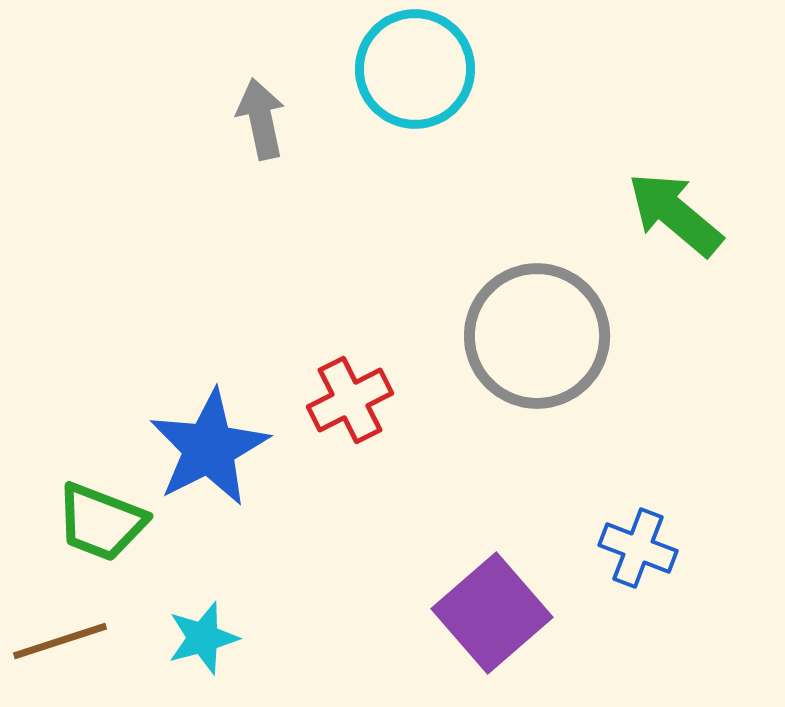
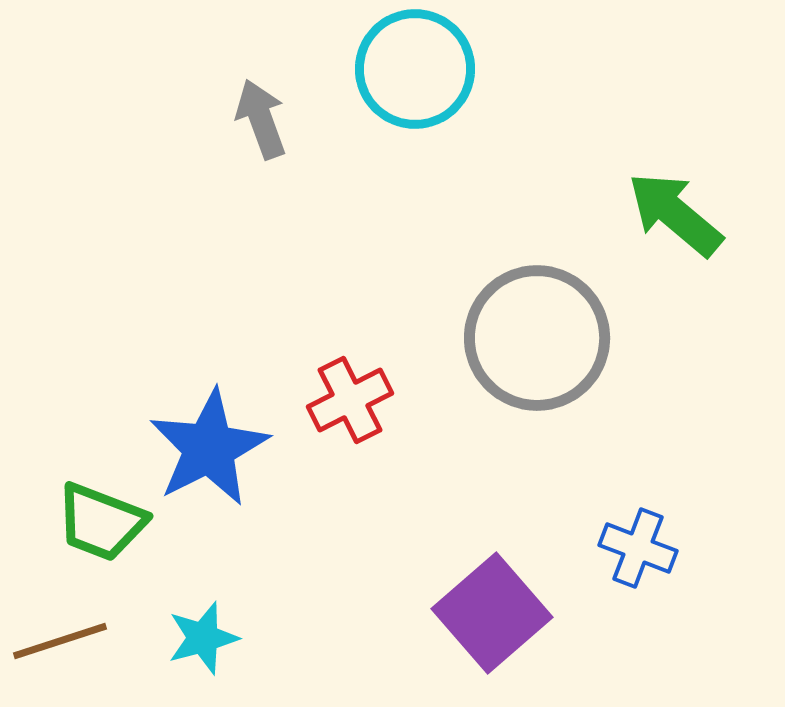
gray arrow: rotated 8 degrees counterclockwise
gray circle: moved 2 px down
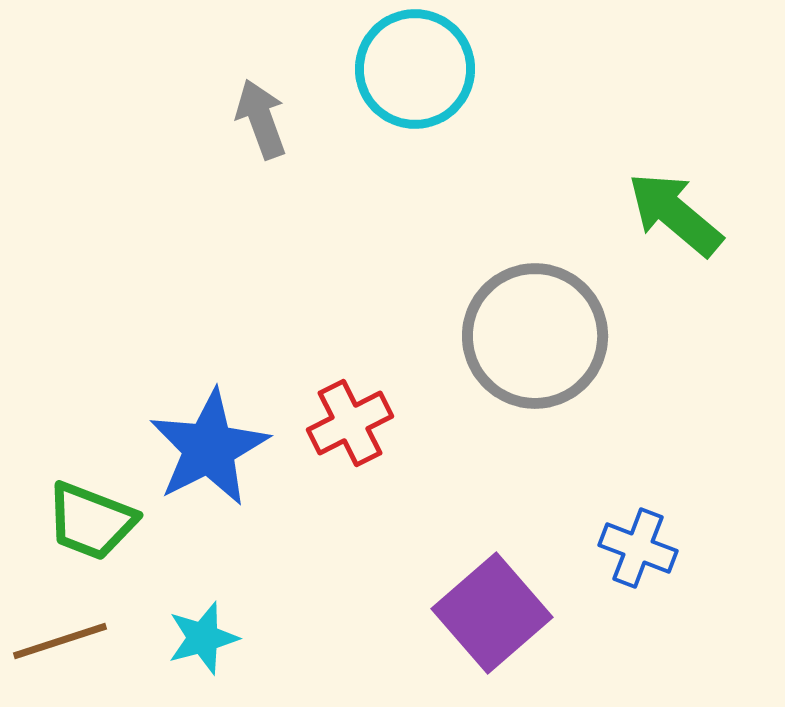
gray circle: moved 2 px left, 2 px up
red cross: moved 23 px down
green trapezoid: moved 10 px left, 1 px up
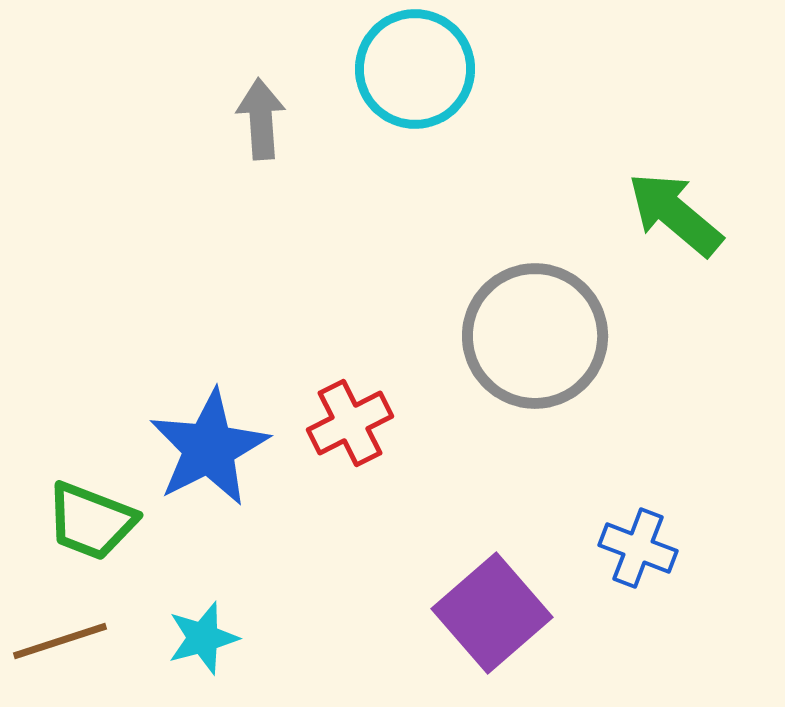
gray arrow: rotated 16 degrees clockwise
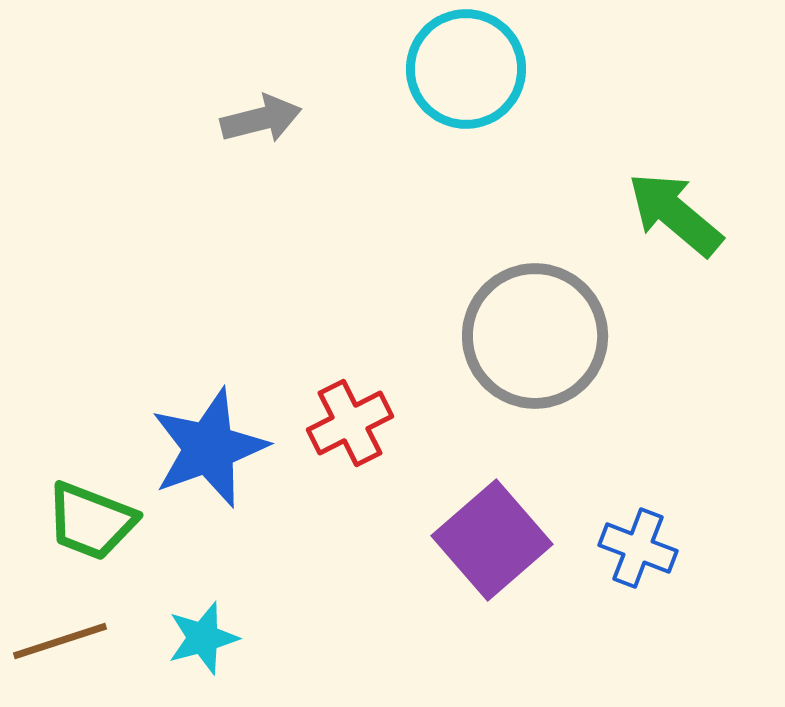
cyan circle: moved 51 px right
gray arrow: rotated 80 degrees clockwise
blue star: rotated 7 degrees clockwise
purple square: moved 73 px up
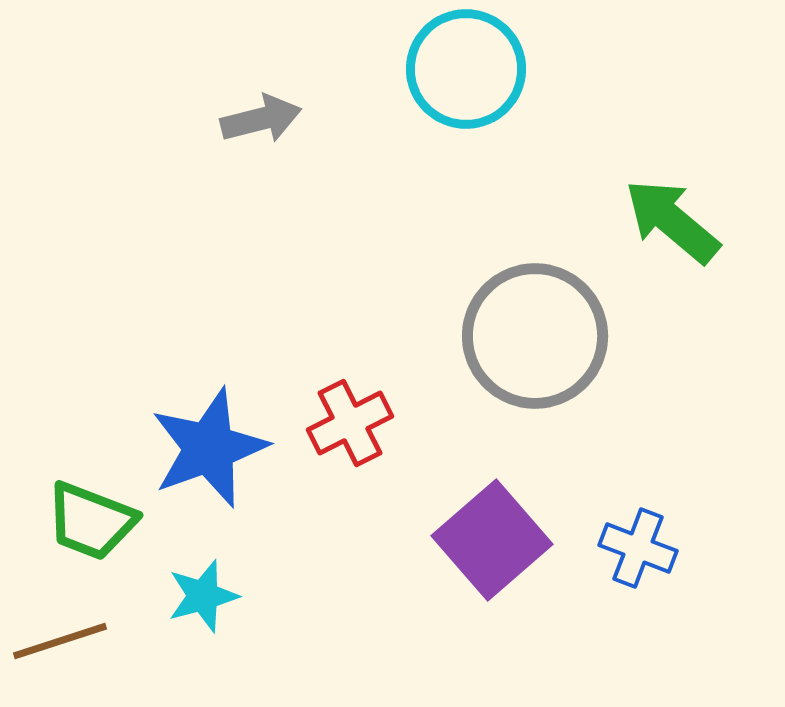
green arrow: moved 3 px left, 7 px down
cyan star: moved 42 px up
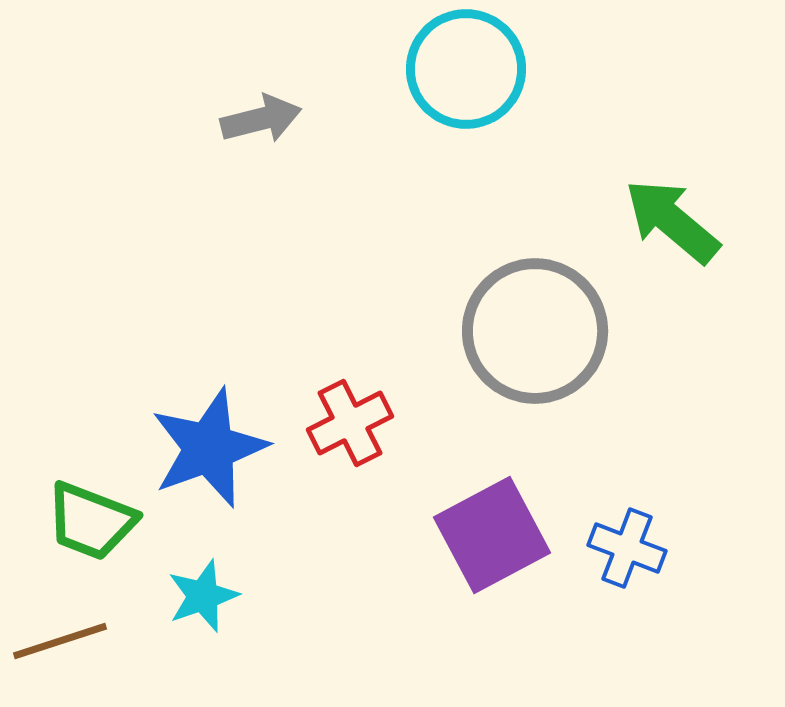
gray circle: moved 5 px up
purple square: moved 5 px up; rotated 13 degrees clockwise
blue cross: moved 11 px left
cyan star: rotated 4 degrees counterclockwise
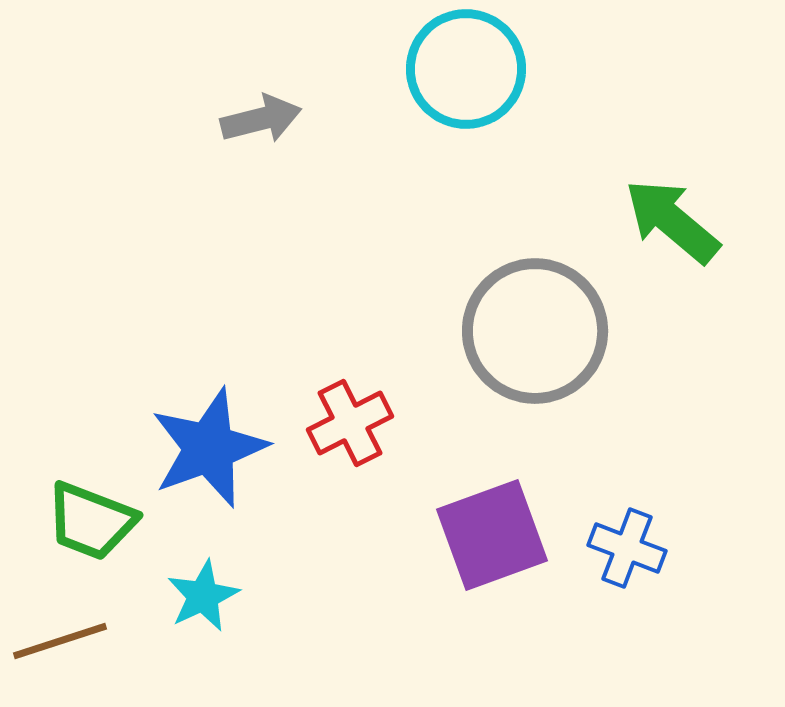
purple square: rotated 8 degrees clockwise
cyan star: rotated 6 degrees counterclockwise
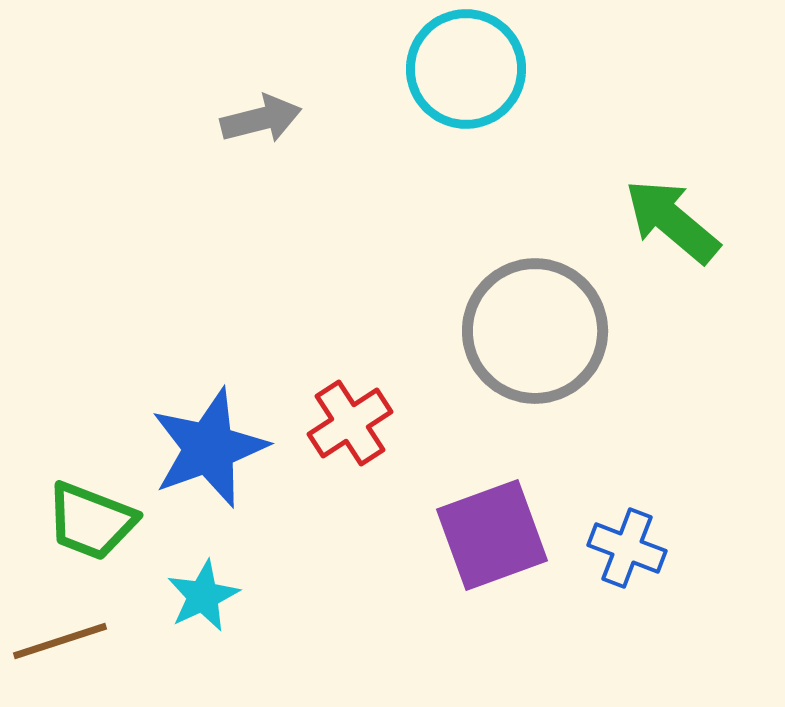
red cross: rotated 6 degrees counterclockwise
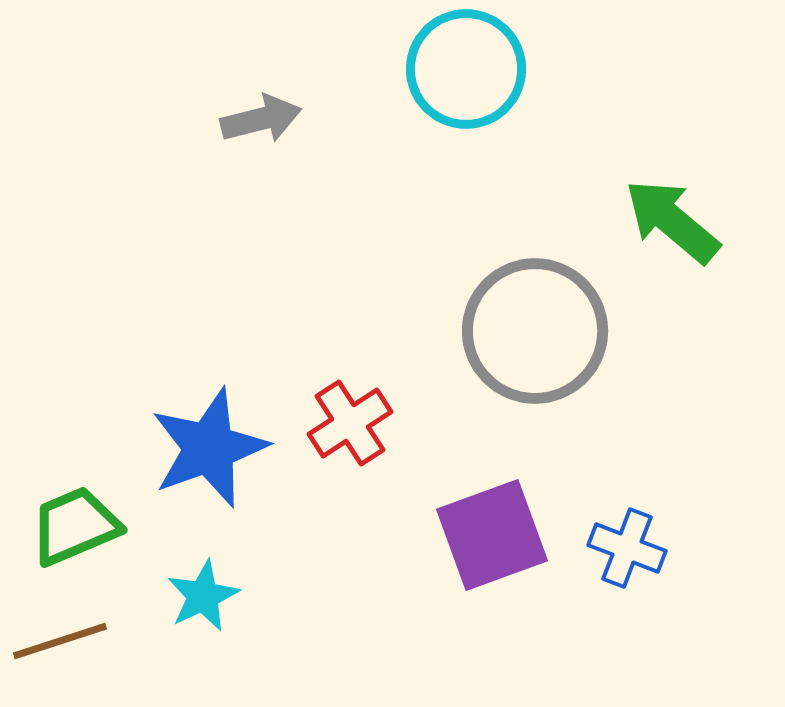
green trapezoid: moved 16 px left, 5 px down; rotated 136 degrees clockwise
